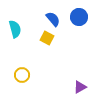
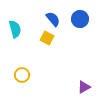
blue circle: moved 1 px right, 2 px down
purple triangle: moved 4 px right
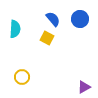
cyan semicircle: rotated 18 degrees clockwise
yellow circle: moved 2 px down
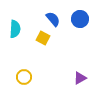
yellow square: moved 4 px left
yellow circle: moved 2 px right
purple triangle: moved 4 px left, 9 px up
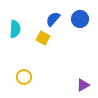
blue semicircle: rotated 98 degrees counterclockwise
purple triangle: moved 3 px right, 7 px down
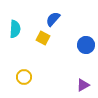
blue circle: moved 6 px right, 26 px down
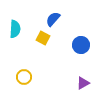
blue circle: moved 5 px left
purple triangle: moved 2 px up
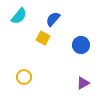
cyan semicircle: moved 4 px right, 13 px up; rotated 36 degrees clockwise
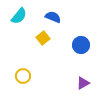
blue semicircle: moved 2 px up; rotated 70 degrees clockwise
yellow square: rotated 24 degrees clockwise
yellow circle: moved 1 px left, 1 px up
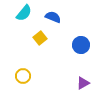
cyan semicircle: moved 5 px right, 3 px up
yellow square: moved 3 px left
